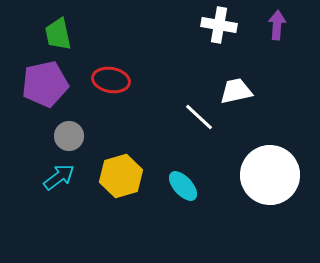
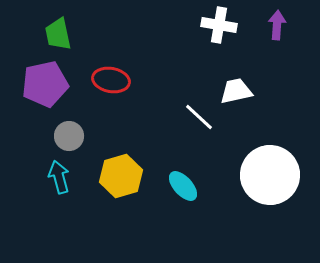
cyan arrow: rotated 68 degrees counterclockwise
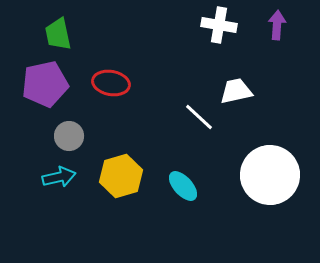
red ellipse: moved 3 px down
cyan arrow: rotated 92 degrees clockwise
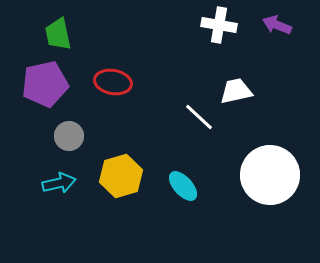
purple arrow: rotated 72 degrees counterclockwise
red ellipse: moved 2 px right, 1 px up
cyan arrow: moved 6 px down
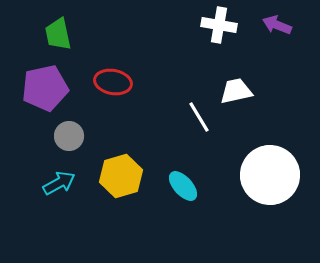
purple pentagon: moved 4 px down
white line: rotated 16 degrees clockwise
cyan arrow: rotated 16 degrees counterclockwise
